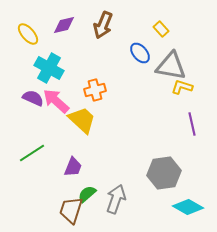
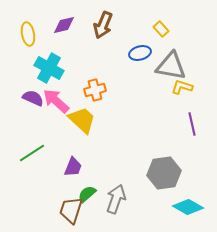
yellow ellipse: rotated 30 degrees clockwise
blue ellipse: rotated 65 degrees counterclockwise
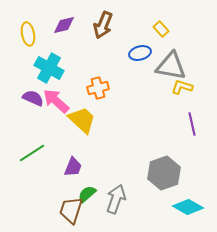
orange cross: moved 3 px right, 2 px up
gray hexagon: rotated 12 degrees counterclockwise
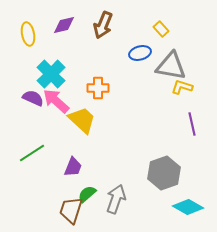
cyan cross: moved 2 px right, 6 px down; rotated 16 degrees clockwise
orange cross: rotated 15 degrees clockwise
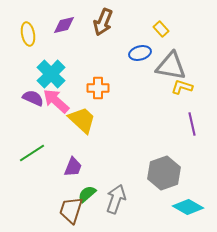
brown arrow: moved 3 px up
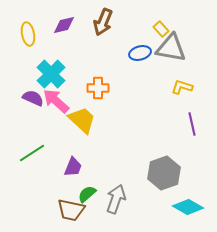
gray triangle: moved 18 px up
brown trapezoid: rotated 96 degrees counterclockwise
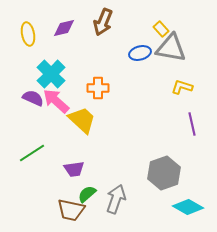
purple diamond: moved 3 px down
purple trapezoid: moved 1 px right, 2 px down; rotated 60 degrees clockwise
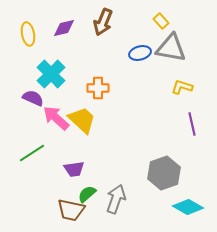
yellow rectangle: moved 8 px up
pink arrow: moved 17 px down
